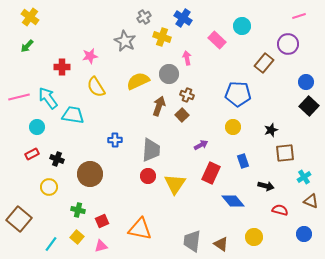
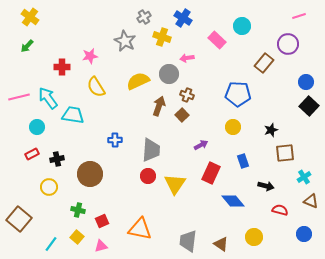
pink arrow at (187, 58): rotated 88 degrees counterclockwise
black cross at (57, 159): rotated 32 degrees counterclockwise
gray trapezoid at (192, 241): moved 4 px left
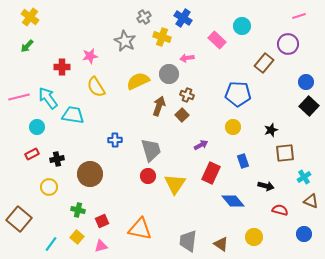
gray trapezoid at (151, 150): rotated 20 degrees counterclockwise
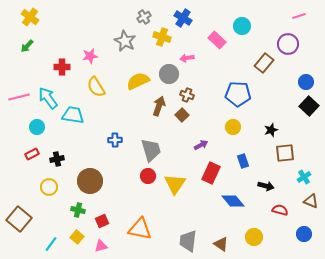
brown circle at (90, 174): moved 7 px down
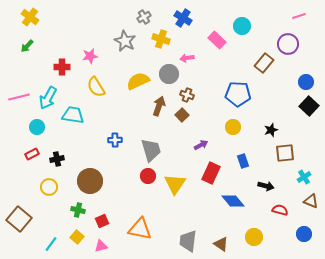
yellow cross at (162, 37): moved 1 px left, 2 px down
cyan arrow at (48, 98): rotated 115 degrees counterclockwise
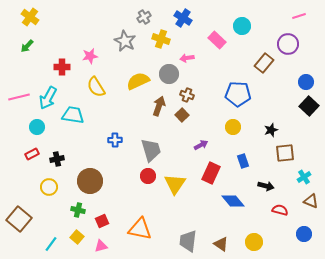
yellow circle at (254, 237): moved 5 px down
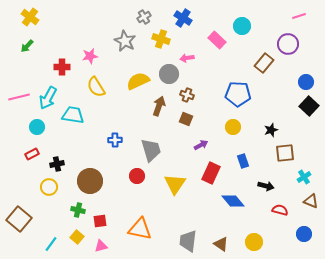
brown square at (182, 115): moved 4 px right, 4 px down; rotated 24 degrees counterclockwise
black cross at (57, 159): moved 5 px down
red circle at (148, 176): moved 11 px left
red square at (102, 221): moved 2 px left; rotated 16 degrees clockwise
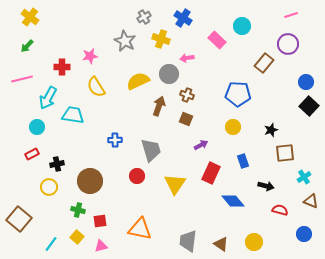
pink line at (299, 16): moved 8 px left, 1 px up
pink line at (19, 97): moved 3 px right, 18 px up
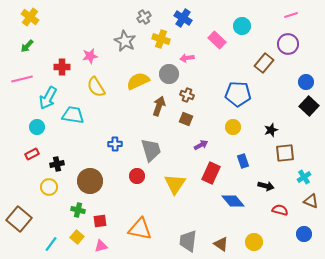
blue cross at (115, 140): moved 4 px down
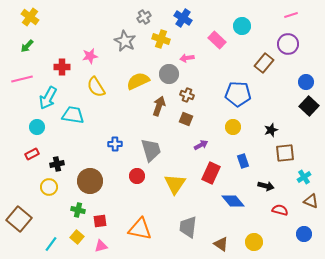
gray trapezoid at (188, 241): moved 14 px up
